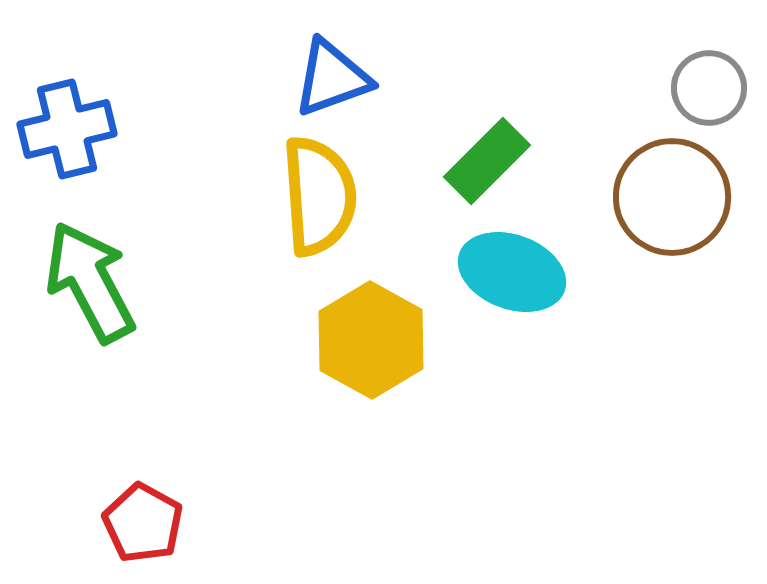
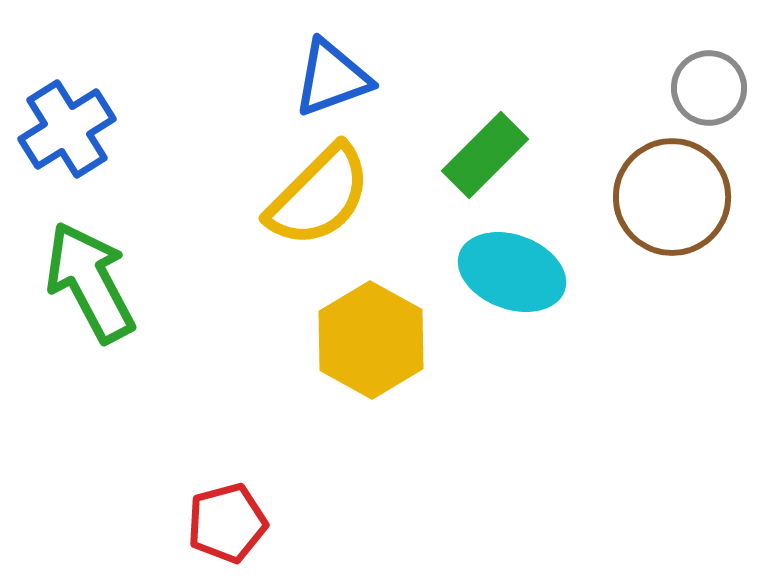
blue cross: rotated 18 degrees counterclockwise
green rectangle: moved 2 px left, 6 px up
yellow semicircle: rotated 49 degrees clockwise
red pentagon: moved 84 px right; rotated 28 degrees clockwise
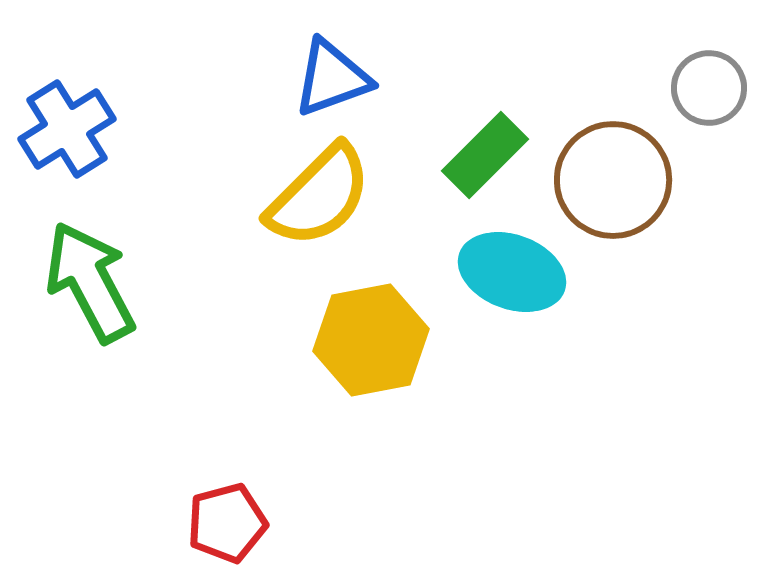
brown circle: moved 59 px left, 17 px up
yellow hexagon: rotated 20 degrees clockwise
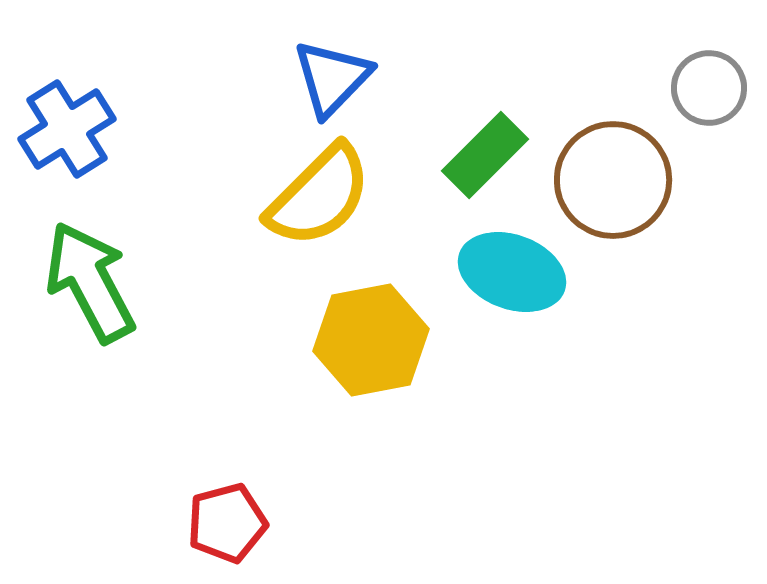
blue triangle: rotated 26 degrees counterclockwise
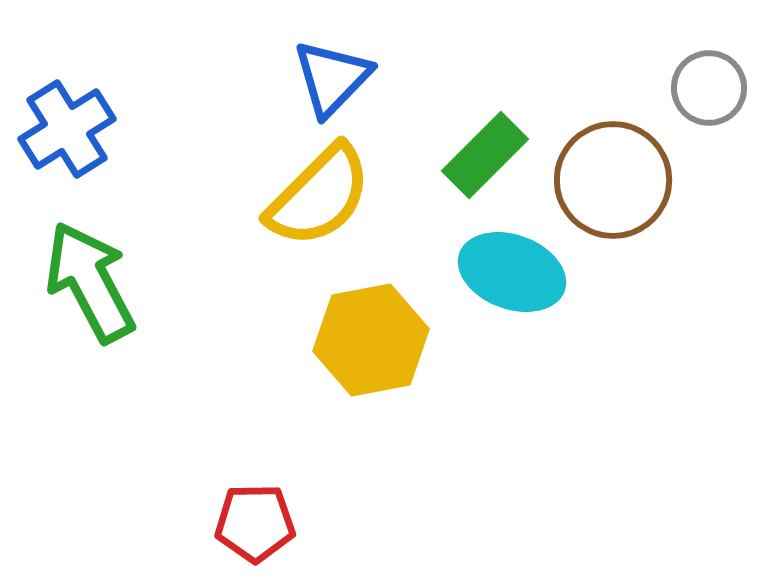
red pentagon: moved 28 px right; rotated 14 degrees clockwise
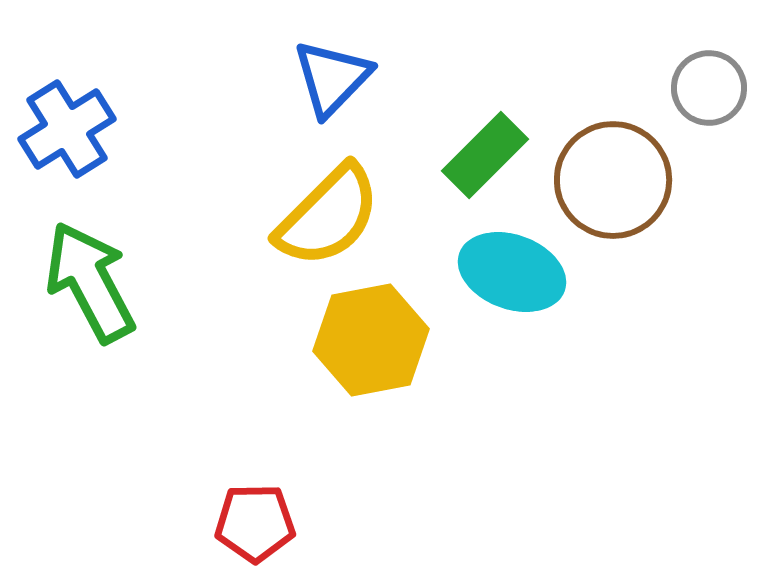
yellow semicircle: moved 9 px right, 20 px down
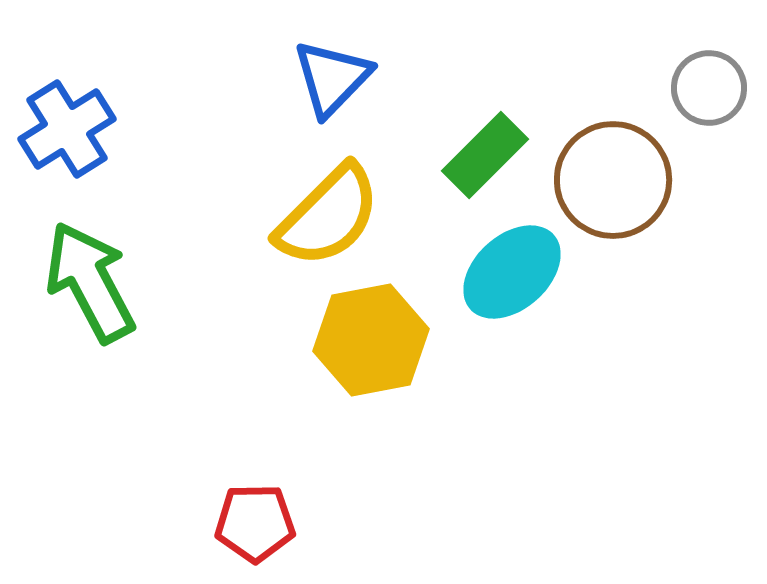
cyan ellipse: rotated 62 degrees counterclockwise
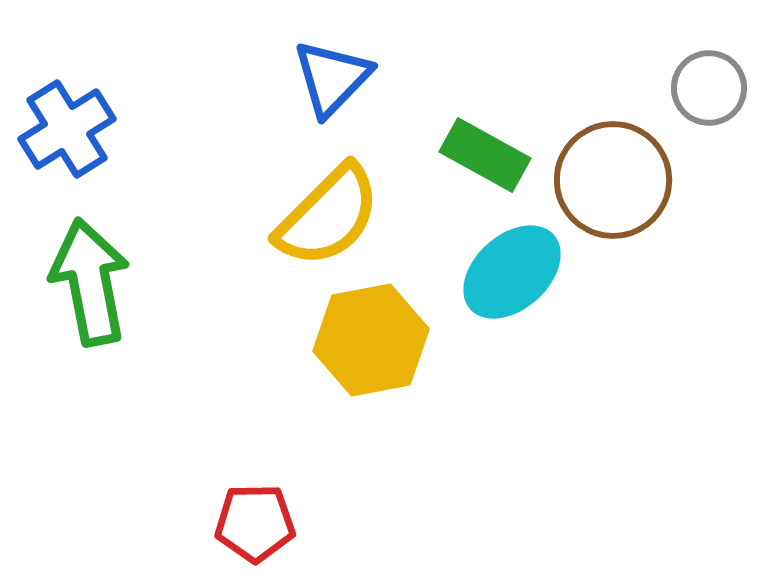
green rectangle: rotated 74 degrees clockwise
green arrow: rotated 17 degrees clockwise
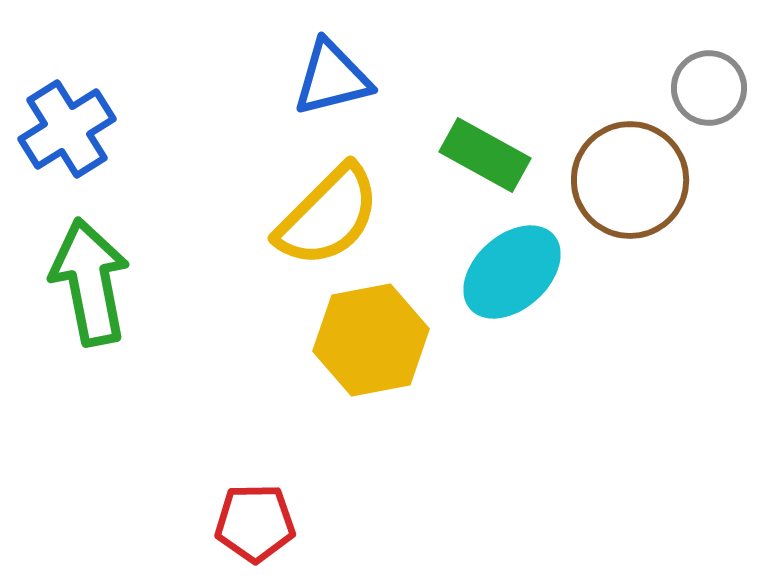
blue triangle: rotated 32 degrees clockwise
brown circle: moved 17 px right
